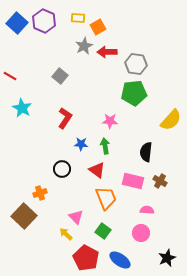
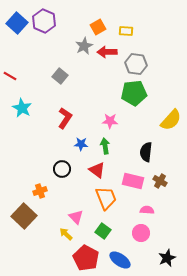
yellow rectangle: moved 48 px right, 13 px down
orange cross: moved 2 px up
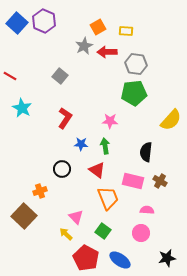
orange trapezoid: moved 2 px right
black star: rotated 12 degrees clockwise
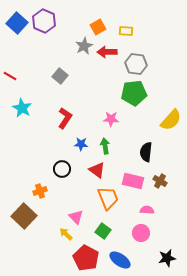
pink star: moved 1 px right, 2 px up
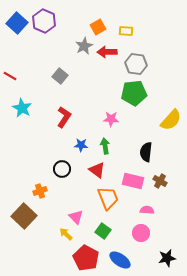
red L-shape: moved 1 px left, 1 px up
blue star: moved 1 px down
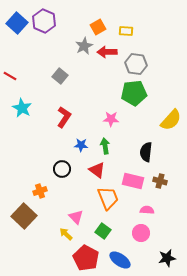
brown cross: rotated 16 degrees counterclockwise
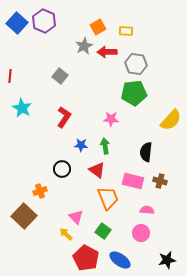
red line: rotated 64 degrees clockwise
black star: moved 2 px down
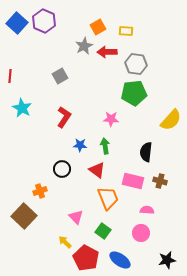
gray square: rotated 21 degrees clockwise
blue star: moved 1 px left
yellow arrow: moved 1 px left, 8 px down
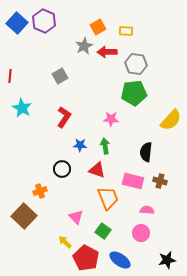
red triangle: rotated 18 degrees counterclockwise
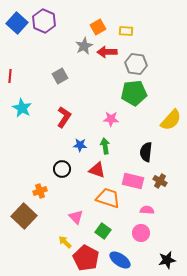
brown cross: rotated 16 degrees clockwise
orange trapezoid: rotated 50 degrees counterclockwise
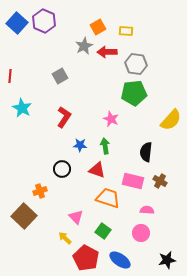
pink star: rotated 21 degrees clockwise
yellow arrow: moved 4 px up
